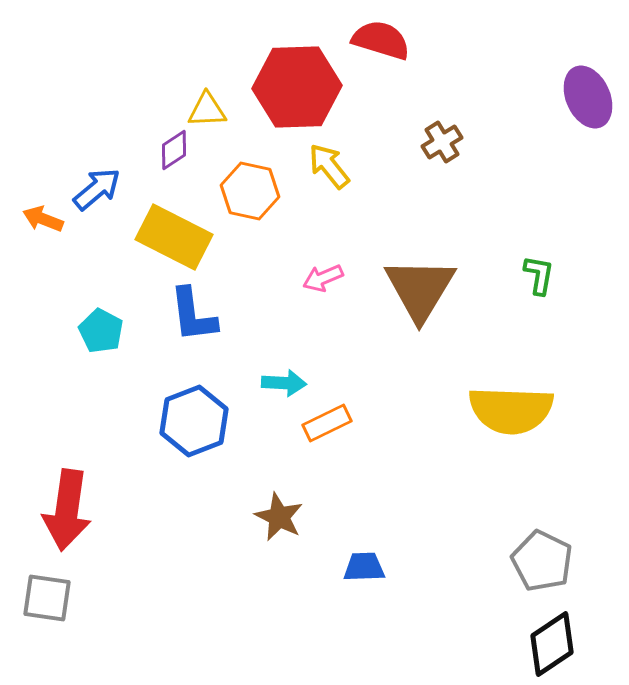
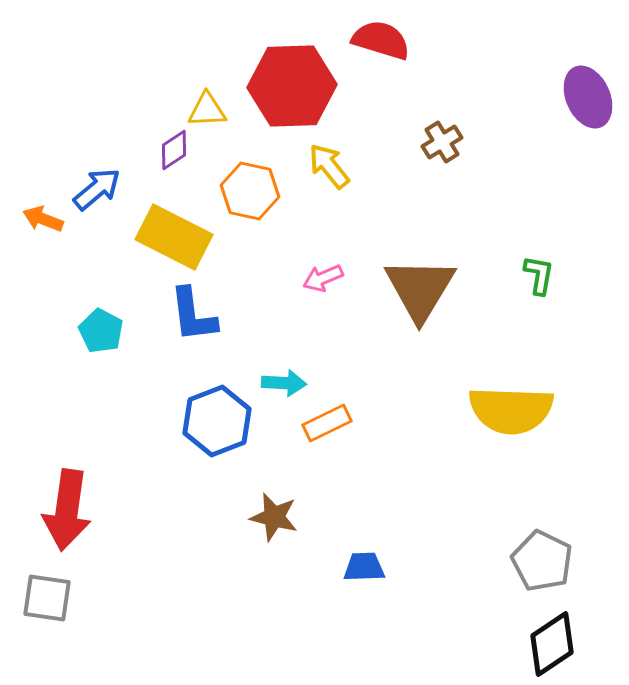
red hexagon: moved 5 px left, 1 px up
blue hexagon: moved 23 px right
brown star: moved 5 px left; rotated 12 degrees counterclockwise
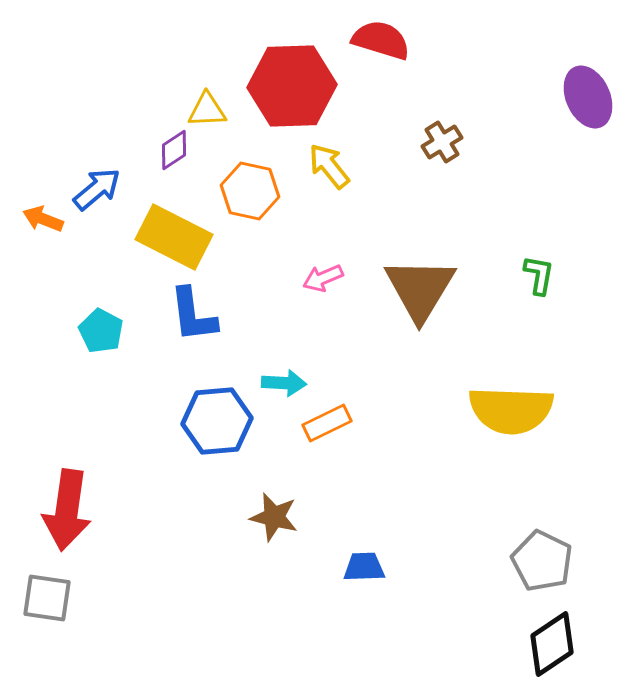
blue hexagon: rotated 16 degrees clockwise
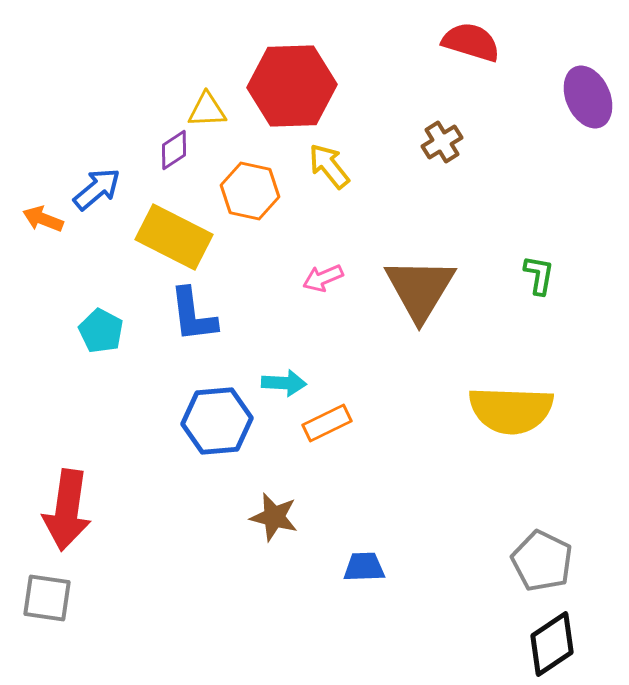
red semicircle: moved 90 px right, 2 px down
